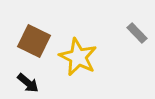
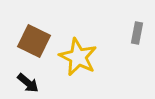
gray rectangle: rotated 55 degrees clockwise
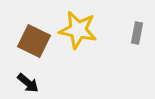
yellow star: moved 27 px up; rotated 15 degrees counterclockwise
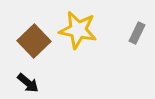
gray rectangle: rotated 15 degrees clockwise
brown square: rotated 20 degrees clockwise
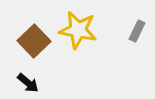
gray rectangle: moved 2 px up
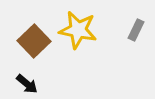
gray rectangle: moved 1 px left, 1 px up
black arrow: moved 1 px left, 1 px down
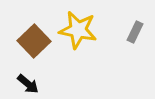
gray rectangle: moved 1 px left, 2 px down
black arrow: moved 1 px right
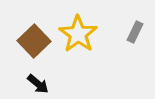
yellow star: moved 4 px down; rotated 24 degrees clockwise
black arrow: moved 10 px right
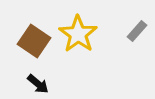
gray rectangle: moved 2 px right, 1 px up; rotated 15 degrees clockwise
brown square: rotated 12 degrees counterclockwise
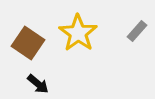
yellow star: moved 1 px up
brown square: moved 6 px left, 2 px down
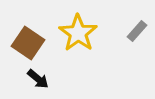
black arrow: moved 5 px up
